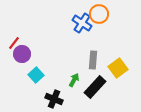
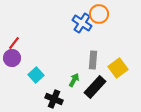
purple circle: moved 10 px left, 4 px down
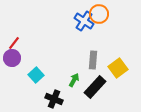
blue cross: moved 2 px right, 2 px up
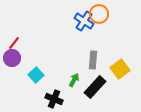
yellow square: moved 2 px right, 1 px down
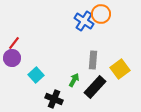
orange circle: moved 2 px right
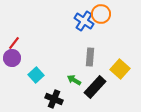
gray rectangle: moved 3 px left, 3 px up
yellow square: rotated 12 degrees counterclockwise
green arrow: rotated 88 degrees counterclockwise
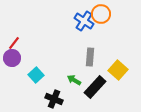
yellow square: moved 2 px left, 1 px down
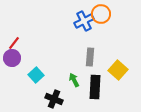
blue cross: rotated 30 degrees clockwise
green arrow: rotated 32 degrees clockwise
black rectangle: rotated 40 degrees counterclockwise
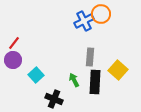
purple circle: moved 1 px right, 2 px down
black rectangle: moved 5 px up
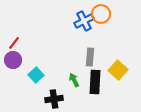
black cross: rotated 30 degrees counterclockwise
